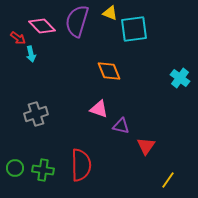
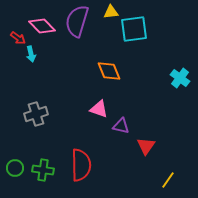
yellow triangle: moved 1 px right, 1 px up; rotated 28 degrees counterclockwise
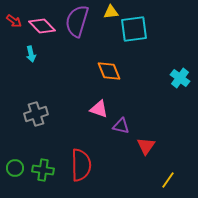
red arrow: moved 4 px left, 17 px up
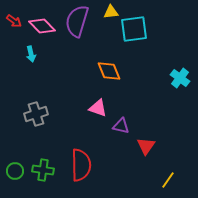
pink triangle: moved 1 px left, 1 px up
green circle: moved 3 px down
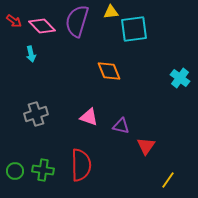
pink triangle: moved 9 px left, 9 px down
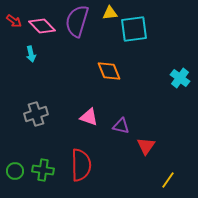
yellow triangle: moved 1 px left, 1 px down
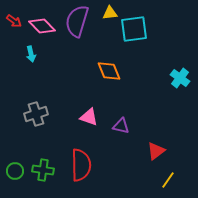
red triangle: moved 10 px right, 5 px down; rotated 18 degrees clockwise
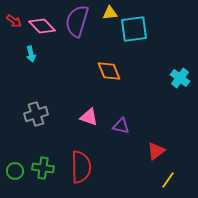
red semicircle: moved 2 px down
green cross: moved 2 px up
